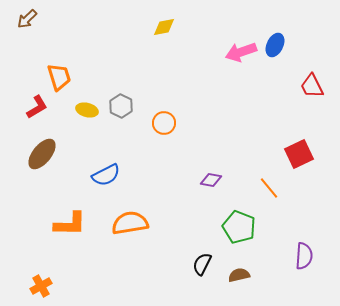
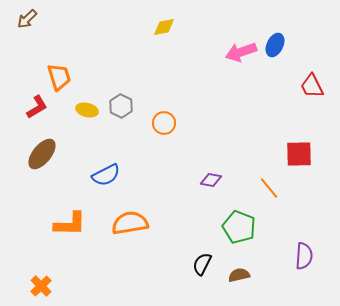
red square: rotated 24 degrees clockwise
orange cross: rotated 15 degrees counterclockwise
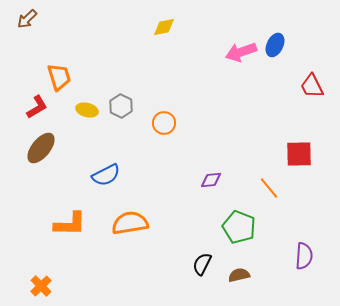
brown ellipse: moved 1 px left, 6 px up
purple diamond: rotated 15 degrees counterclockwise
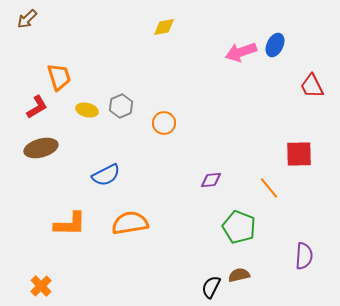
gray hexagon: rotated 10 degrees clockwise
brown ellipse: rotated 36 degrees clockwise
black semicircle: moved 9 px right, 23 px down
